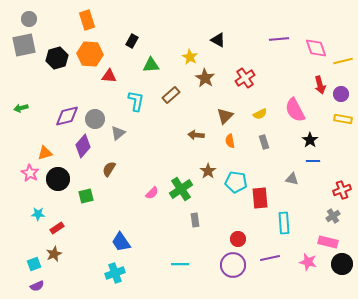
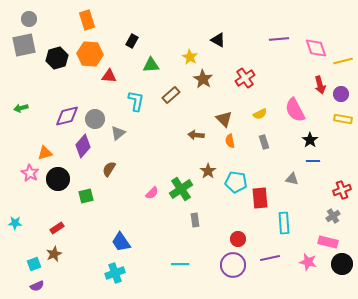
brown star at (205, 78): moved 2 px left, 1 px down
brown triangle at (225, 116): moved 1 px left, 3 px down; rotated 30 degrees counterclockwise
cyan star at (38, 214): moved 23 px left, 9 px down
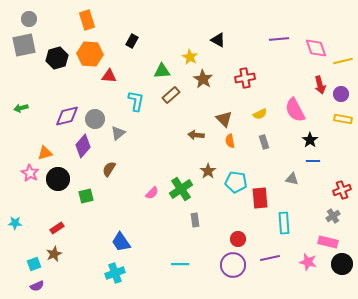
green triangle at (151, 65): moved 11 px right, 6 px down
red cross at (245, 78): rotated 24 degrees clockwise
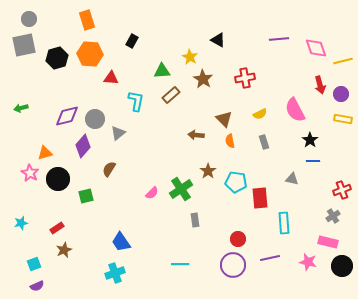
red triangle at (109, 76): moved 2 px right, 2 px down
cyan star at (15, 223): moved 6 px right; rotated 16 degrees counterclockwise
brown star at (54, 254): moved 10 px right, 4 px up
black circle at (342, 264): moved 2 px down
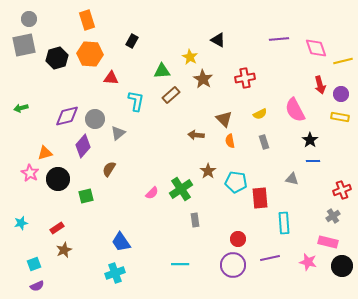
yellow rectangle at (343, 119): moved 3 px left, 2 px up
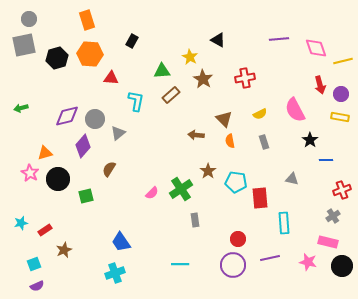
blue line at (313, 161): moved 13 px right, 1 px up
red rectangle at (57, 228): moved 12 px left, 2 px down
